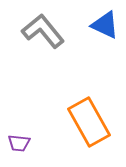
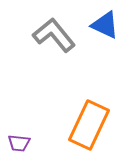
gray L-shape: moved 11 px right, 4 px down
orange rectangle: moved 3 px down; rotated 54 degrees clockwise
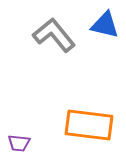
blue triangle: rotated 12 degrees counterclockwise
orange rectangle: rotated 72 degrees clockwise
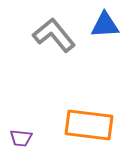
blue triangle: rotated 16 degrees counterclockwise
purple trapezoid: moved 2 px right, 5 px up
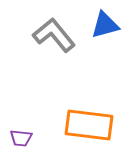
blue triangle: rotated 12 degrees counterclockwise
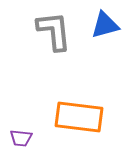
gray L-shape: moved 4 px up; rotated 33 degrees clockwise
orange rectangle: moved 10 px left, 8 px up
